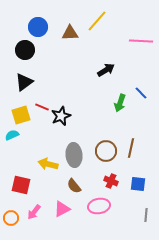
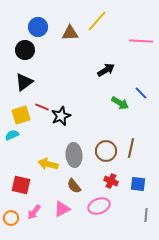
green arrow: rotated 78 degrees counterclockwise
pink ellipse: rotated 10 degrees counterclockwise
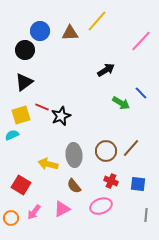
blue circle: moved 2 px right, 4 px down
pink line: rotated 50 degrees counterclockwise
green arrow: moved 1 px right
brown line: rotated 30 degrees clockwise
red square: rotated 18 degrees clockwise
pink ellipse: moved 2 px right
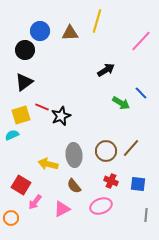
yellow line: rotated 25 degrees counterclockwise
pink arrow: moved 1 px right, 10 px up
